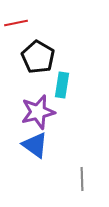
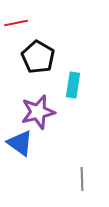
cyan rectangle: moved 11 px right
blue triangle: moved 15 px left, 2 px up
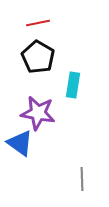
red line: moved 22 px right
purple star: moved 1 px down; rotated 24 degrees clockwise
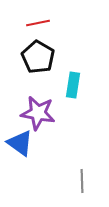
gray line: moved 2 px down
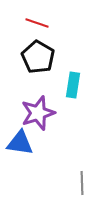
red line: moved 1 px left; rotated 30 degrees clockwise
purple star: rotated 28 degrees counterclockwise
blue triangle: rotated 28 degrees counterclockwise
gray line: moved 2 px down
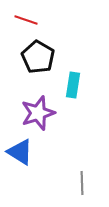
red line: moved 11 px left, 3 px up
blue triangle: moved 9 px down; rotated 24 degrees clockwise
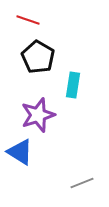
red line: moved 2 px right
purple star: moved 2 px down
gray line: rotated 70 degrees clockwise
